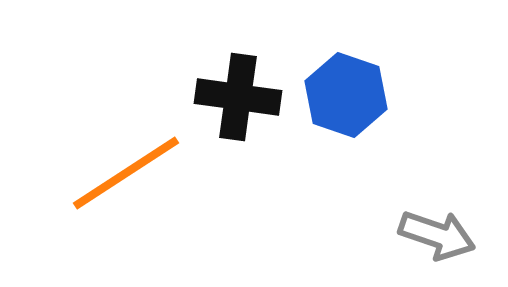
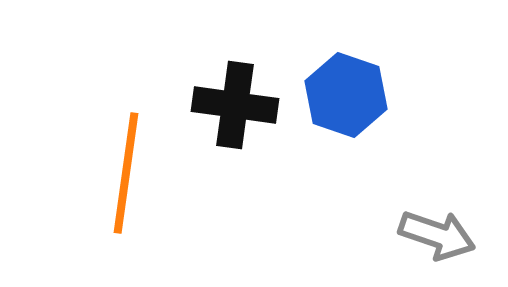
black cross: moved 3 px left, 8 px down
orange line: rotated 49 degrees counterclockwise
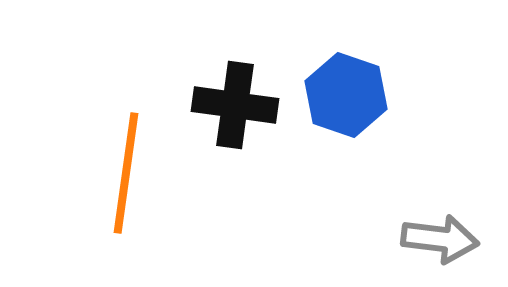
gray arrow: moved 3 px right, 4 px down; rotated 12 degrees counterclockwise
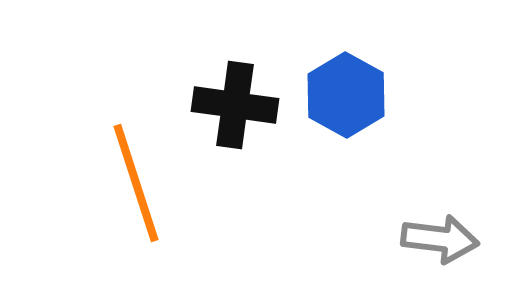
blue hexagon: rotated 10 degrees clockwise
orange line: moved 10 px right, 10 px down; rotated 26 degrees counterclockwise
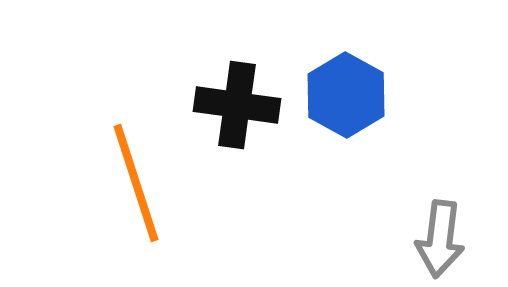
black cross: moved 2 px right
gray arrow: rotated 90 degrees clockwise
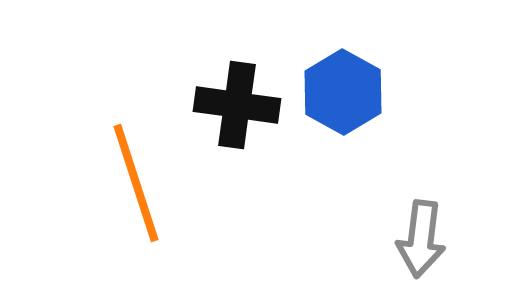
blue hexagon: moved 3 px left, 3 px up
gray arrow: moved 19 px left
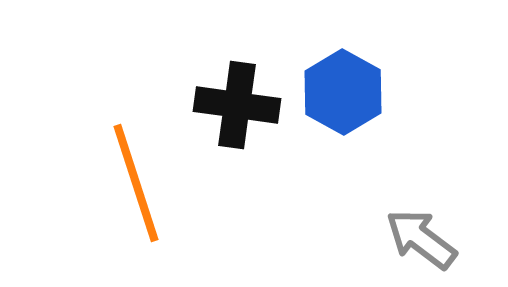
gray arrow: rotated 120 degrees clockwise
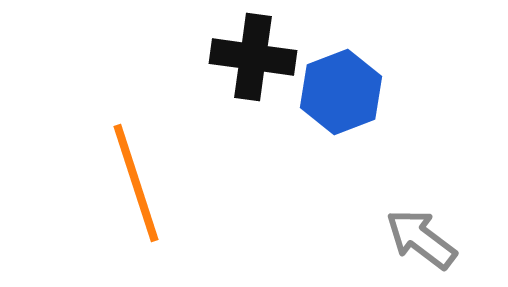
blue hexagon: moved 2 px left; rotated 10 degrees clockwise
black cross: moved 16 px right, 48 px up
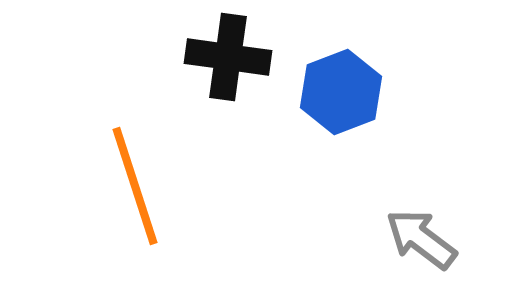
black cross: moved 25 px left
orange line: moved 1 px left, 3 px down
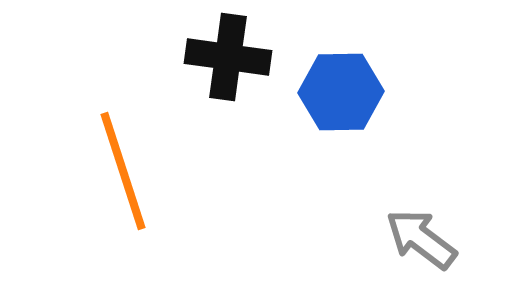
blue hexagon: rotated 20 degrees clockwise
orange line: moved 12 px left, 15 px up
